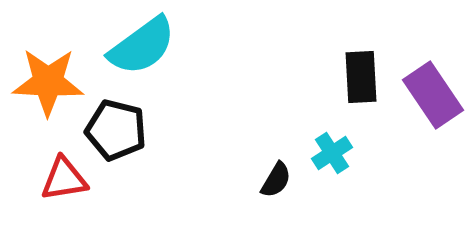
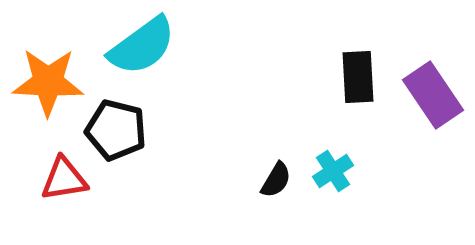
black rectangle: moved 3 px left
cyan cross: moved 1 px right, 18 px down
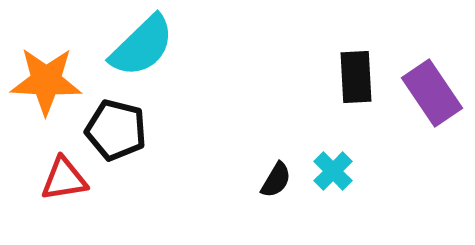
cyan semicircle: rotated 8 degrees counterclockwise
black rectangle: moved 2 px left
orange star: moved 2 px left, 1 px up
purple rectangle: moved 1 px left, 2 px up
cyan cross: rotated 12 degrees counterclockwise
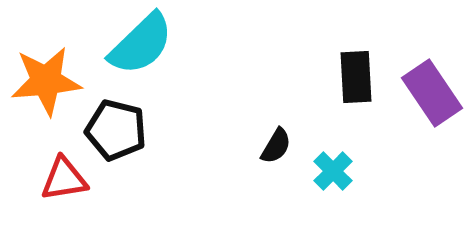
cyan semicircle: moved 1 px left, 2 px up
orange star: rotated 8 degrees counterclockwise
black semicircle: moved 34 px up
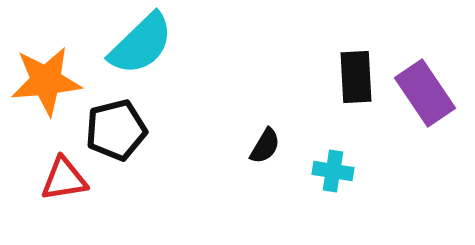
purple rectangle: moved 7 px left
black pentagon: rotated 28 degrees counterclockwise
black semicircle: moved 11 px left
cyan cross: rotated 36 degrees counterclockwise
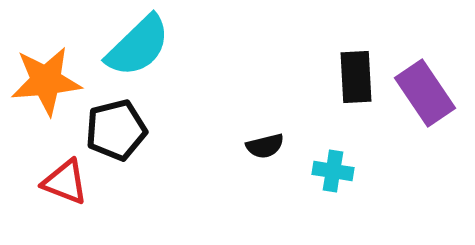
cyan semicircle: moved 3 px left, 2 px down
black semicircle: rotated 45 degrees clockwise
red triangle: moved 1 px right, 3 px down; rotated 30 degrees clockwise
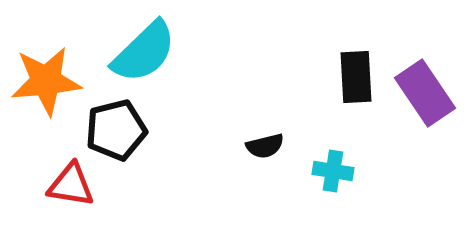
cyan semicircle: moved 6 px right, 6 px down
red triangle: moved 6 px right, 3 px down; rotated 12 degrees counterclockwise
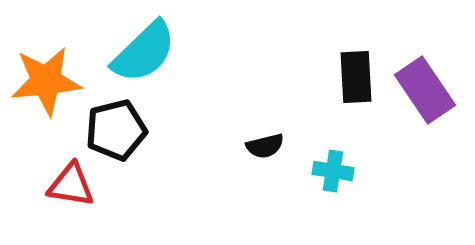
purple rectangle: moved 3 px up
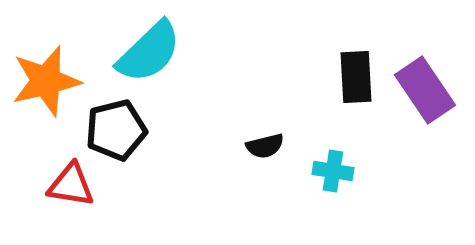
cyan semicircle: moved 5 px right
orange star: rotated 8 degrees counterclockwise
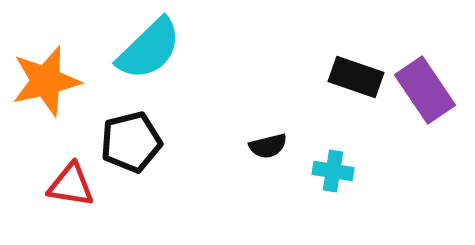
cyan semicircle: moved 3 px up
black rectangle: rotated 68 degrees counterclockwise
black pentagon: moved 15 px right, 12 px down
black semicircle: moved 3 px right
